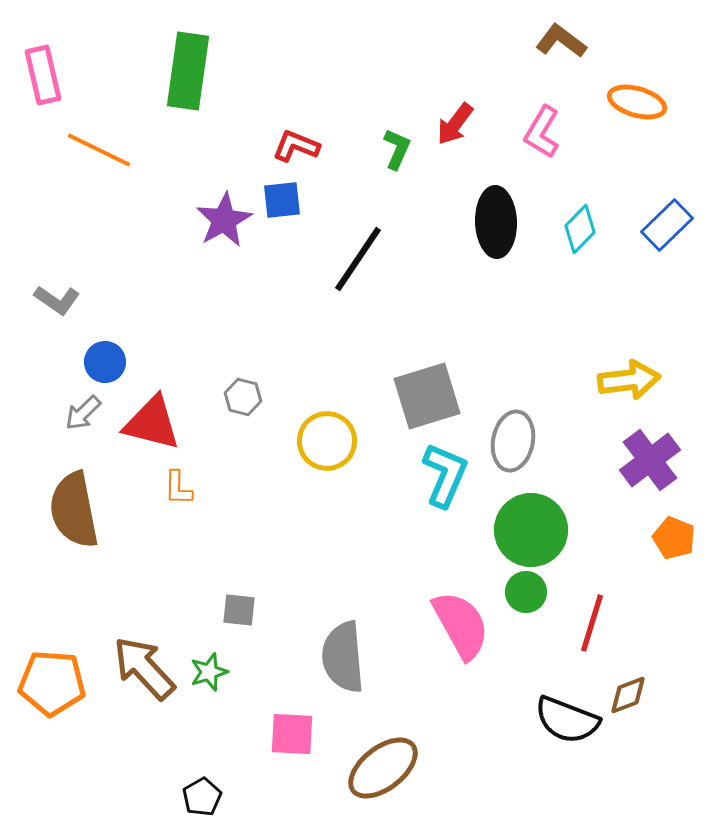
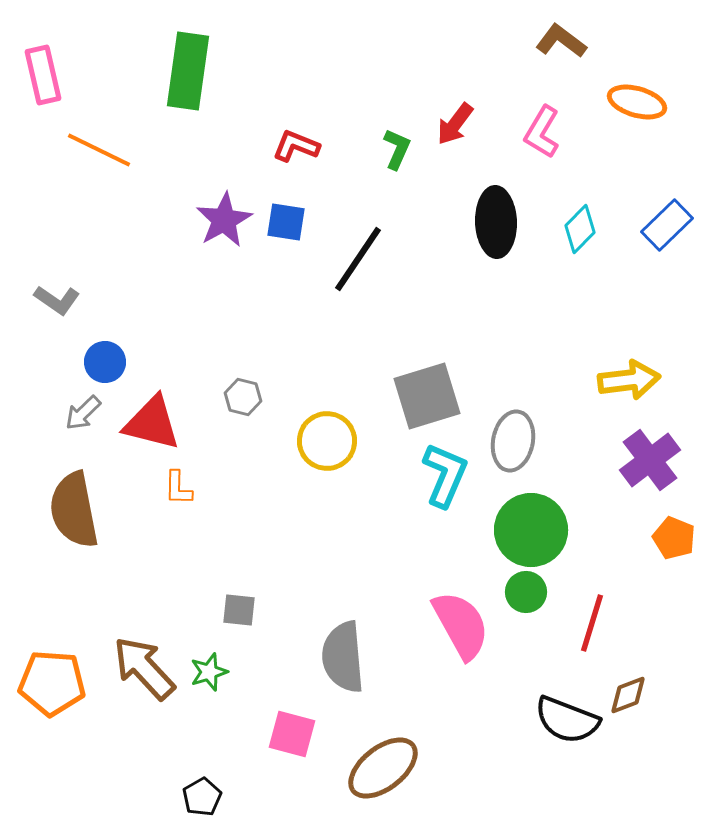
blue square at (282, 200): moved 4 px right, 22 px down; rotated 15 degrees clockwise
pink square at (292, 734): rotated 12 degrees clockwise
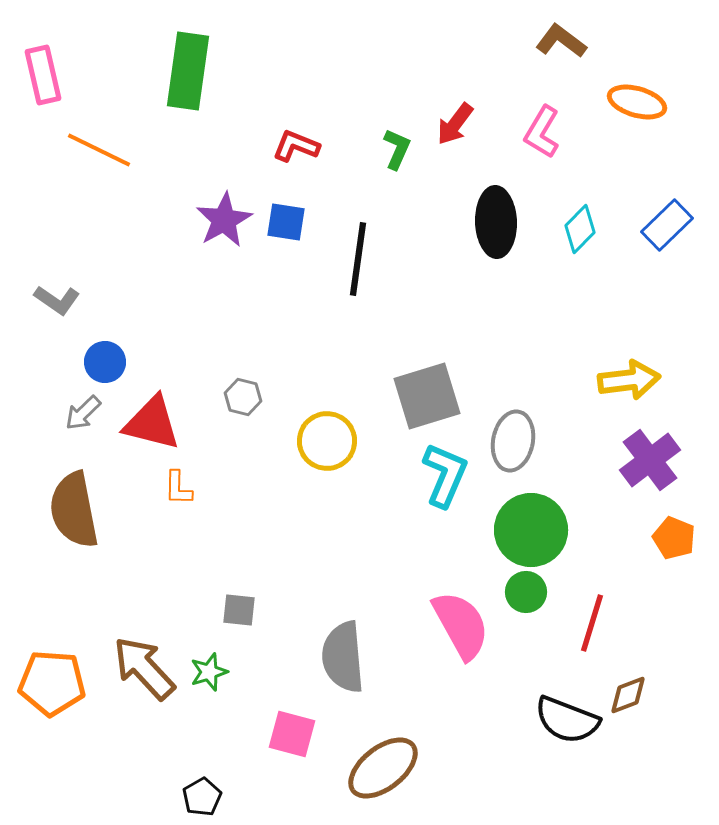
black line at (358, 259): rotated 26 degrees counterclockwise
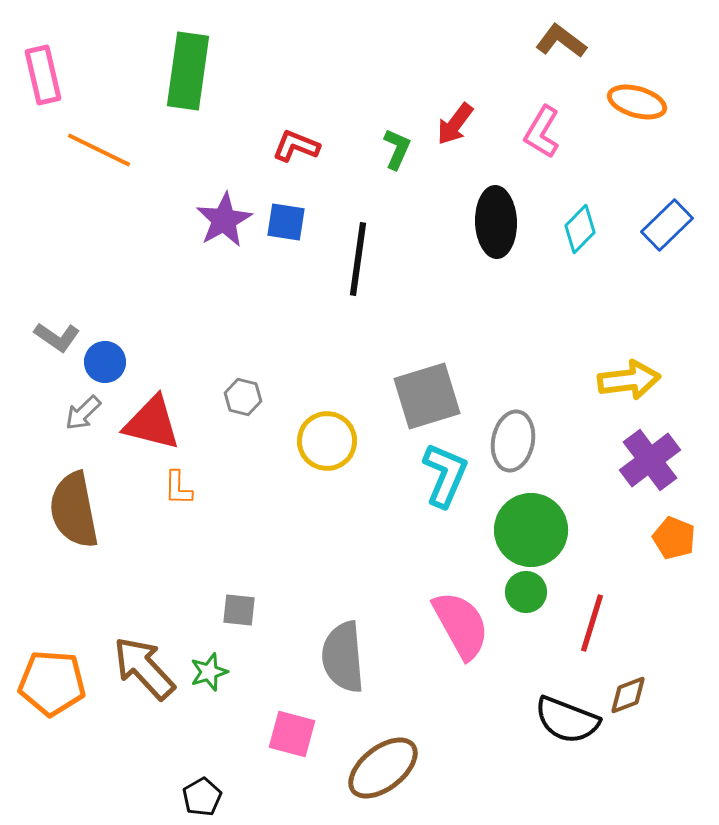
gray L-shape at (57, 300): moved 37 px down
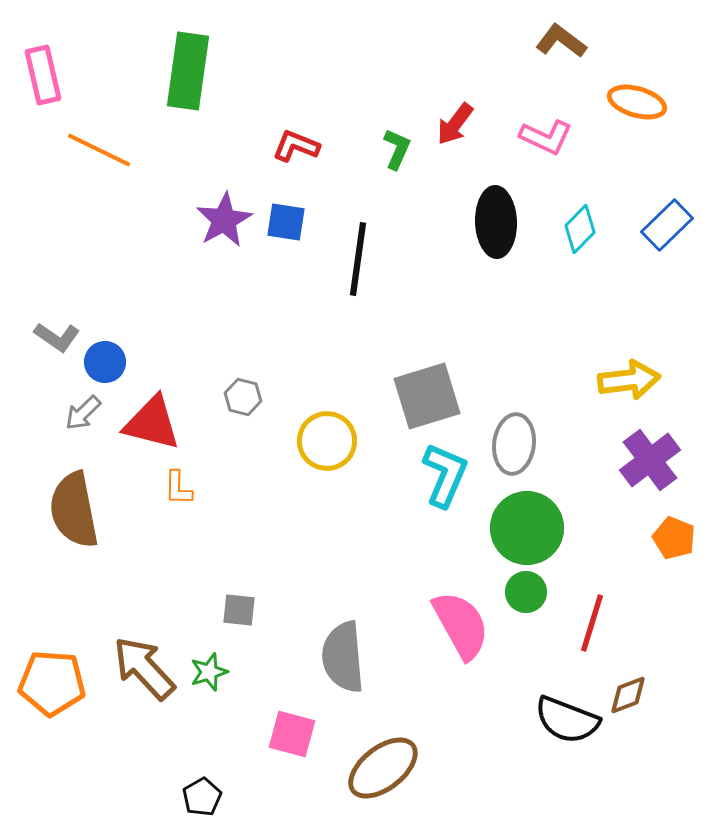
pink L-shape at (542, 132): moved 4 px right, 5 px down; rotated 96 degrees counterclockwise
gray ellipse at (513, 441): moved 1 px right, 3 px down; rotated 4 degrees counterclockwise
green circle at (531, 530): moved 4 px left, 2 px up
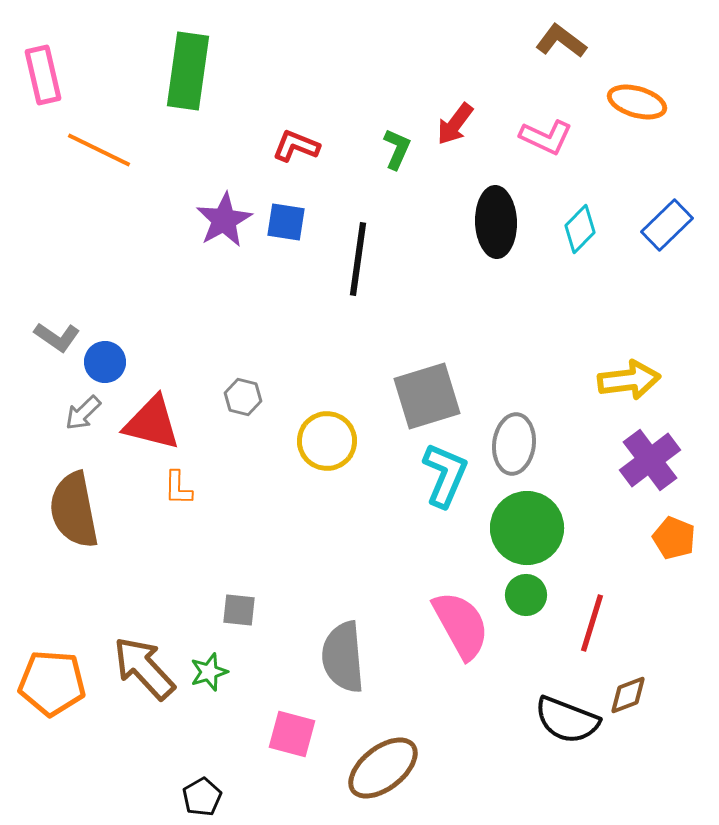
green circle at (526, 592): moved 3 px down
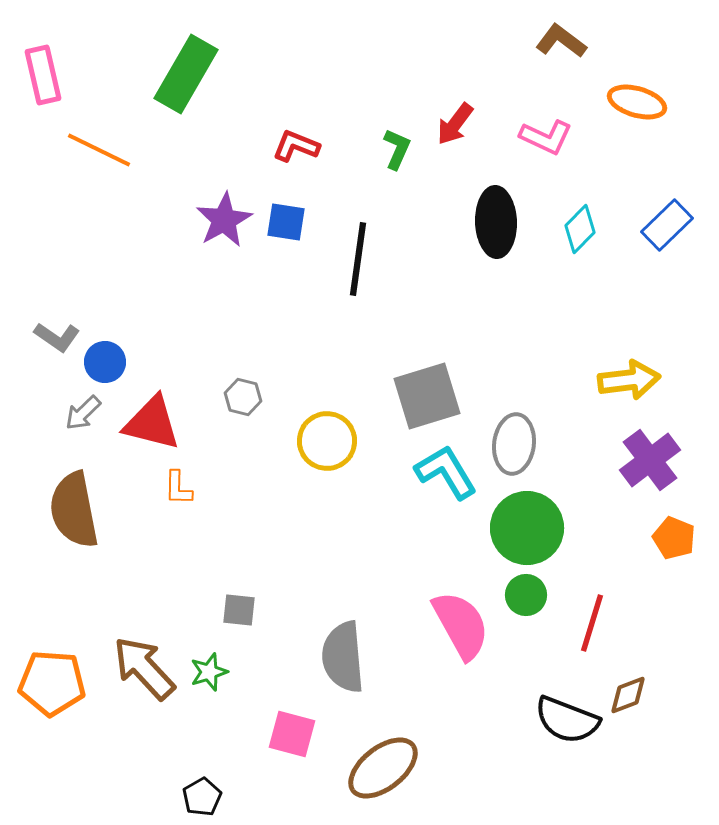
green rectangle at (188, 71): moved 2 px left, 3 px down; rotated 22 degrees clockwise
cyan L-shape at (445, 475): moved 1 px right, 3 px up; rotated 54 degrees counterclockwise
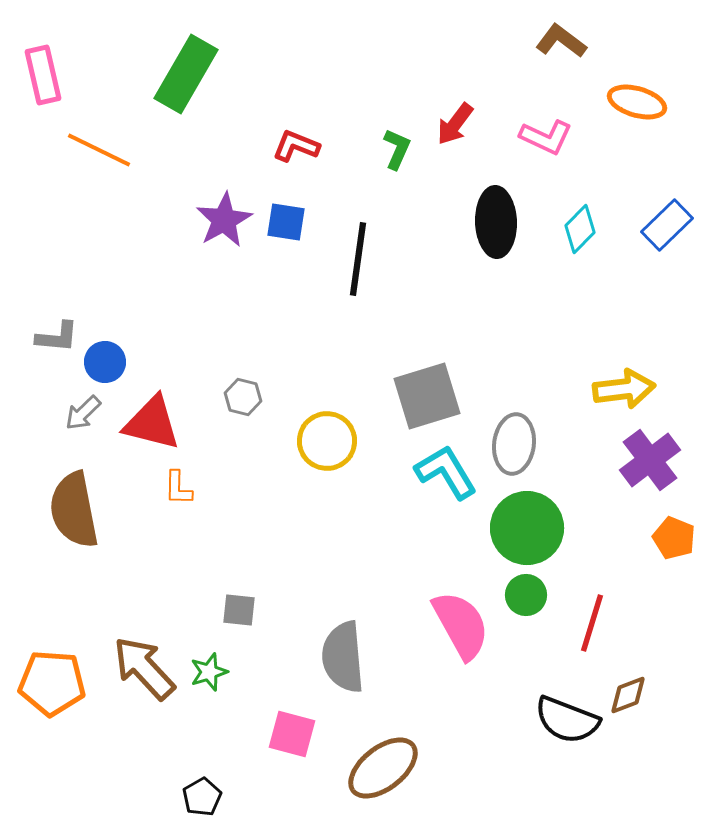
gray L-shape at (57, 337): rotated 30 degrees counterclockwise
yellow arrow at (629, 380): moved 5 px left, 9 px down
